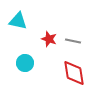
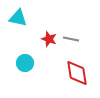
cyan triangle: moved 3 px up
gray line: moved 2 px left, 2 px up
red diamond: moved 3 px right
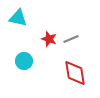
gray line: rotated 35 degrees counterclockwise
cyan circle: moved 1 px left, 2 px up
red diamond: moved 2 px left
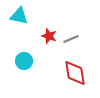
cyan triangle: moved 1 px right, 2 px up
red star: moved 3 px up
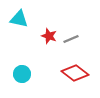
cyan triangle: moved 3 px down
cyan circle: moved 2 px left, 13 px down
red diamond: rotated 44 degrees counterclockwise
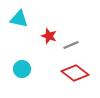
gray line: moved 6 px down
cyan circle: moved 5 px up
